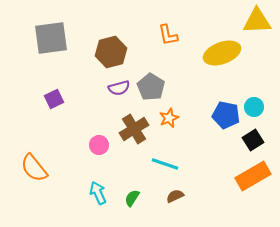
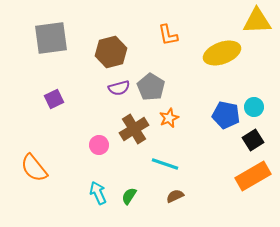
green semicircle: moved 3 px left, 2 px up
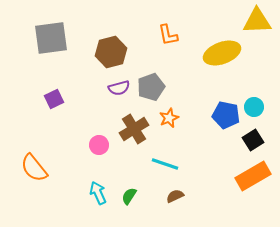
gray pentagon: rotated 20 degrees clockwise
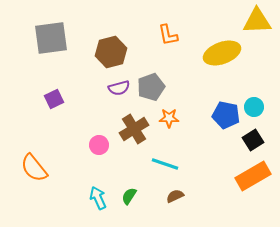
orange star: rotated 24 degrees clockwise
cyan arrow: moved 5 px down
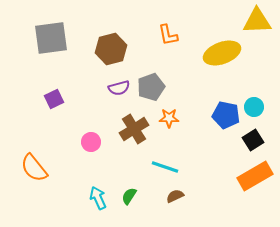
brown hexagon: moved 3 px up
pink circle: moved 8 px left, 3 px up
cyan line: moved 3 px down
orange rectangle: moved 2 px right
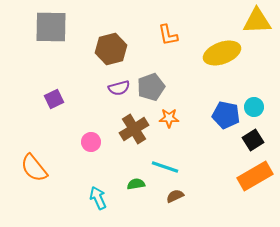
gray square: moved 11 px up; rotated 9 degrees clockwise
green semicircle: moved 7 px right, 12 px up; rotated 48 degrees clockwise
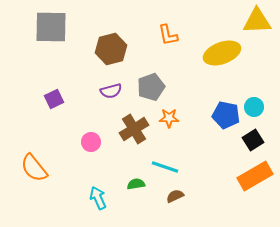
purple semicircle: moved 8 px left, 3 px down
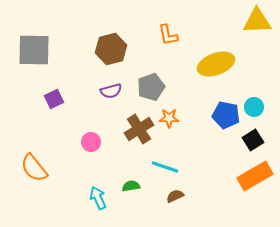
gray square: moved 17 px left, 23 px down
yellow ellipse: moved 6 px left, 11 px down
brown cross: moved 5 px right
green semicircle: moved 5 px left, 2 px down
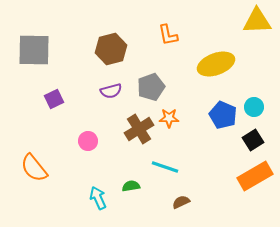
blue pentagon: moved 3 px left; rotated 12 degrees clockwise
pink circle: moved 3 px left, 1 px up
brown semicircle: moved 6 px right, 6 px down
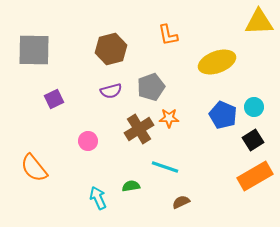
yellow triangle: moved 2 px right, 1 px down
yellow ellipse: moved 1 px right, 2 px up
